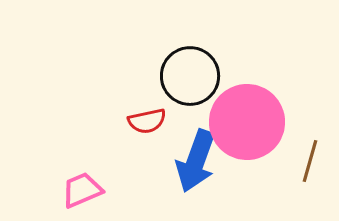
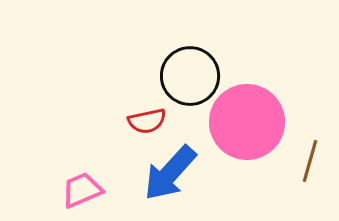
blue arrow: moved 26 px left, 12 px down; rotated 22 degrees clockwise
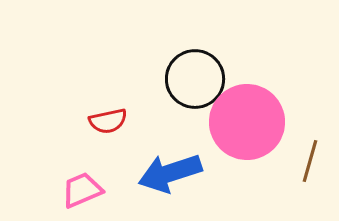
black circle: moved 5 px right, 3 px down
red semicircle: moved 39 px left
blue arrow: rotated 30 degrees clockwise
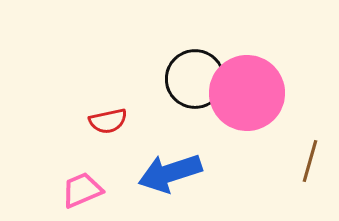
pink circle: moved 29 px up
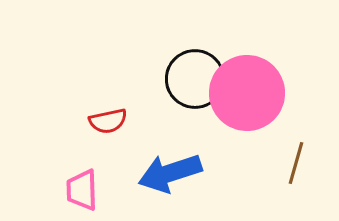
brown line: moved 14 px left, 2 px down
pink trapezoid: rotated 69 degrees counterclockwise
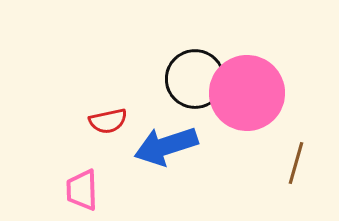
blue arrow: moved 4 px left, 27 px up
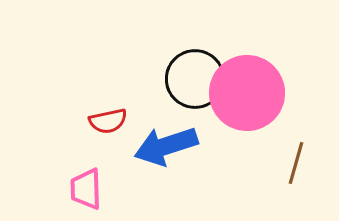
pink trapezoid: moved 4 px right, 1 px up
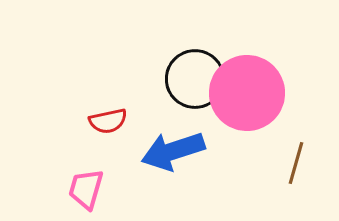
blue arrow: moved 7 px right, 5 px down
pink trapezoid: rotated 18 degrees clockwise
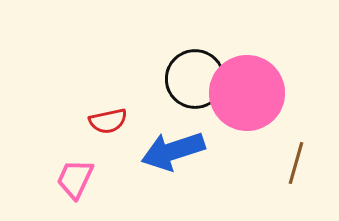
pink trapezoid: moved 11 px left, 10 px up; rotated 9 degrees clockwise
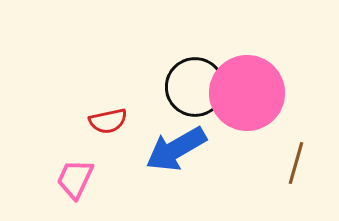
black circle: moved 8 px down
blue arrow: moved 3 px right, 2 px up; rotated 12 degrees counterclockwise
